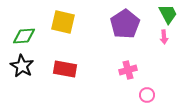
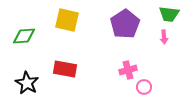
green trapezoid: moved 1 px right; rotated 125 degrees clockwise
yellow square: moved 4 px right, 2 px up
black star: moved 5 px right, 17 px down
pink circle: moved 3 px left, 8 px up
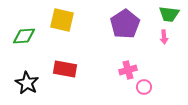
yellow square: moved 5 px left
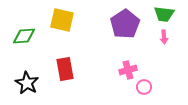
green trapezoid: moved 5 px left
red rectangle: rotated 70 degrees clockwise
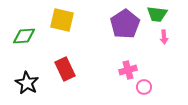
green trapezoid: moved 7 px left
red rectangle: rotated 15 degrees counterclockwise
